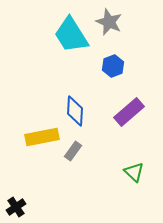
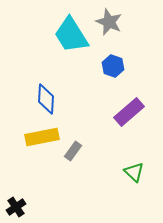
blue hexagon: rotated 20 degrees counterclockwise
blue diamond: moved 29 px left, 12 px up
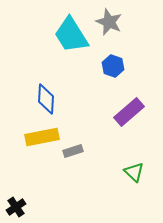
gray rectangle: rotated 36 degrees clockwise
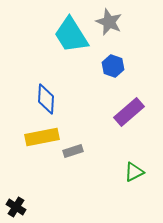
green triangle: rotated 50 degrees clockwise
black cross: rotated 24 degrees counterclockwise
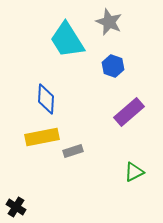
cyan trapezoid: moved 4 px left, 5 px down
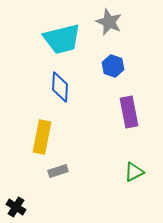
cyan trapezoid: moved 5 px left, 1 px up; rotated 72 degrees counterclockwise
blue diamond: moved 14 px right, 12 px up
purple rectangle: rotated 60 degrees counterclockwise
yellow rectangle: rotated 68 degrees counterclockwise
gray rectangle: moved 15 px left, 20 px down
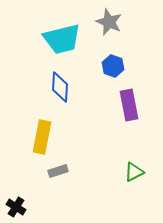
purple rectangle: moved 7 px up
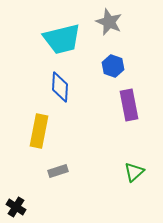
yellow rectangle: moved 3 px left, 6 px up
green triangle: rotated 15 degrees counterclockwise
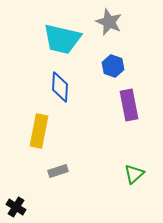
cyan trapezoid: rotated 27 degrees clockwise
green triangle: moved 2 px down
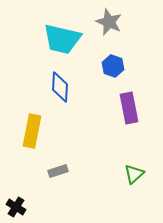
purple rectangle: moved 3 px down
yellow rectangle: moved 7 px left
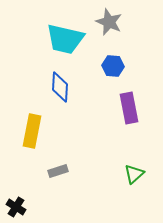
cyan trapezoid: moved 3 px right
blue hexagon: rotated 15 degrees counterclockwise
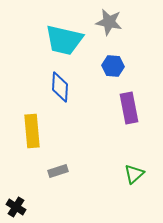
gray star: rotated 12 degrees counterclockwise
cyan trapezoid: moved 1 px left, 1 px down
yellow rectangle: rotated 16 degrees counterclockwise
